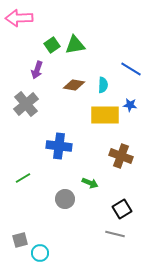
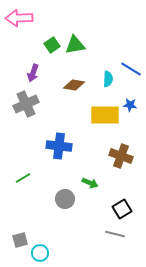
purple arrow: moved 4 px left, 3 px down
cyan semicircle: moved 5 px right, 6 px up
gray cross: rotated 15 degrees clockwise
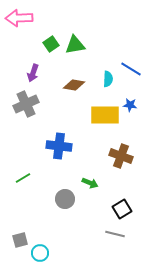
green square: moved 1 px left, 1 px up
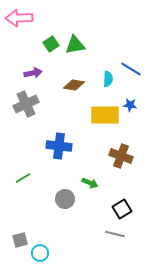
purple arrow: rotated 120 degrees counterclockwise
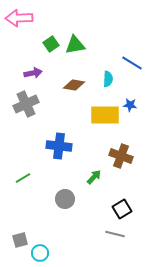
blue line: moved 1 px right, 6 px up
green arrow: moved 4 px right, 6 px up; rotated 70 degrees counterclockwise
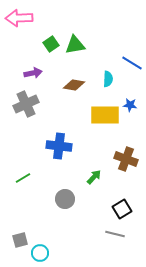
brown cross: moved 5 px right, 3 px down
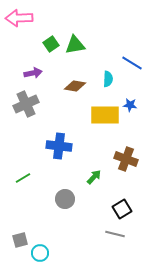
brown diamond: moved 1 px right, 1 px down
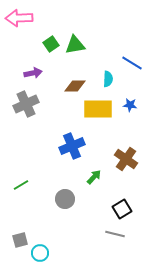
brown diamond: rotated 10 degrees counterclockwise
yellow rectangle: moved 7 px left, 6 px up
blue cross: moved 13 px right; rotated 30 degrees counterclockwise
brown cross: rotated 15 degrees clockwise
green line: moved 2 px left, 7 px down
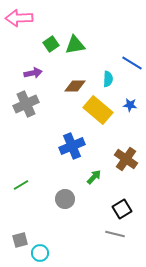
yellow rectangle: moved 1 px down; rotated 40 degrees clockwise
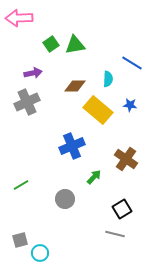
gray cross: moved 1 px right, 2 px up
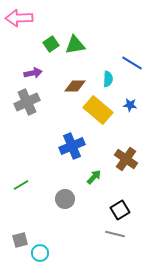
black square: moved 2 px left, 1 px down
